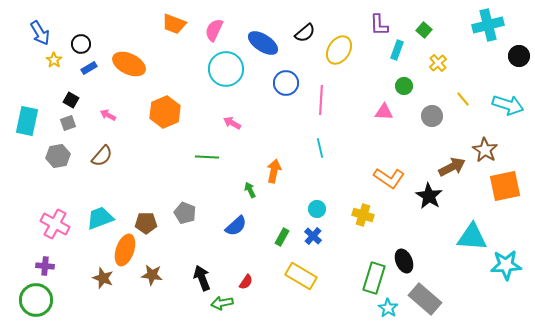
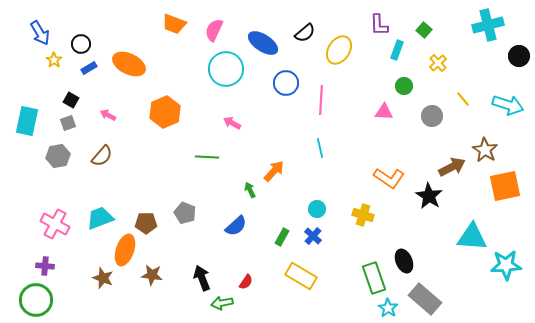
orange arrow at (274, 171): rotated 30 degrees clockwise
green rectangle at (374, 278): rotated 36 degrees counterclockwise
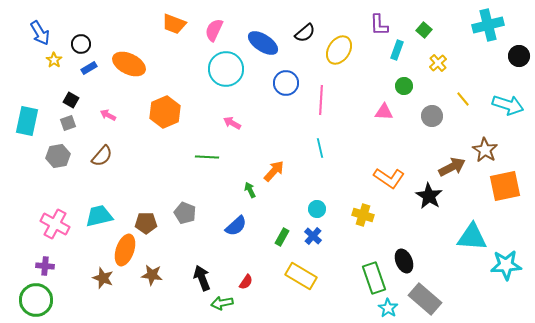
cyan trapezoid at (100, 218): moved 1 px left, 2 px up; rotated 8 degrees clockwise
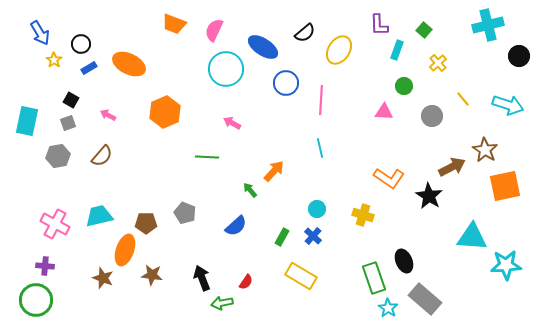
blue ellipse at (263, 43): moved 4 px down
green arrow at (250, 190): rotated 14 degrees counterclockwise
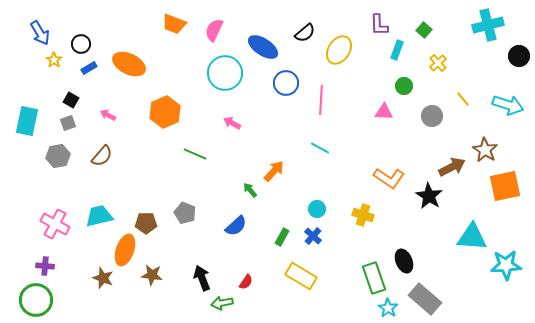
cyan circle at (226, 69): moved 1 px left, 4 px down
cyan line at (320, 148): rotated 48 degrees counterclockwise
green line at (207, 157): moved 12 px left, 3 px up; rotated 20 degrees clockwise
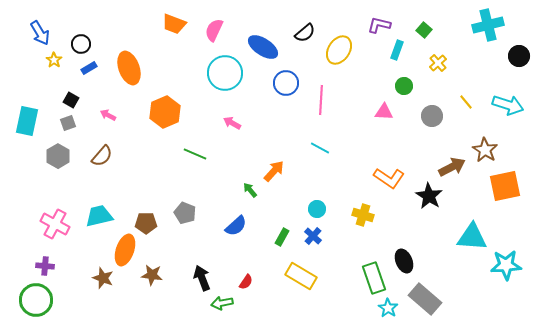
purple L-shape at (379, 25): rotated 105 degrees clockwise
orange ellipse at (129, 64): moved 4 px down; rotated 44 degrees clockwise
yellow line at (463, 99): moved 3 px right, 3 px down
gray hexagon at (58, 156): rotated 20 degrees counterclockwise
